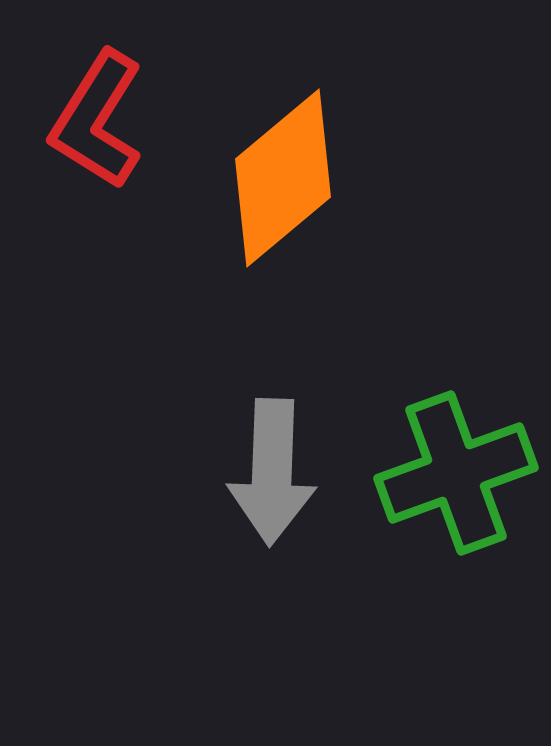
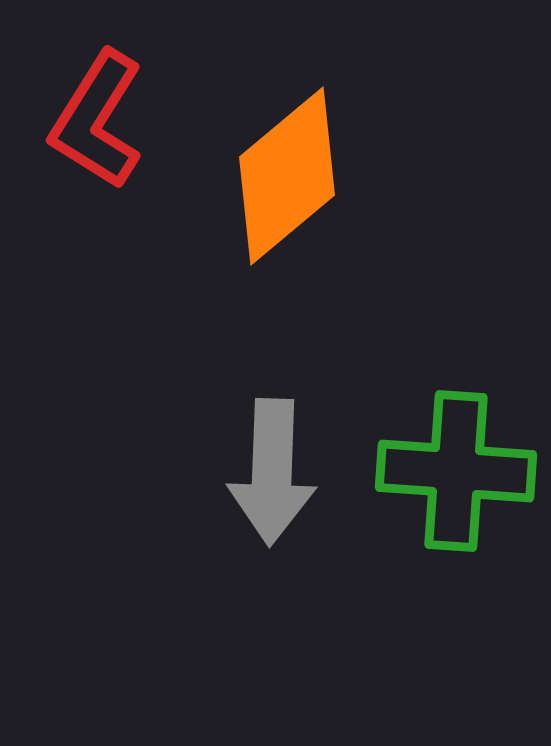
orange diamond: moved 4 px right, 2 px up
green cross: moved 2 px up; rotated 24 degrees clockwise
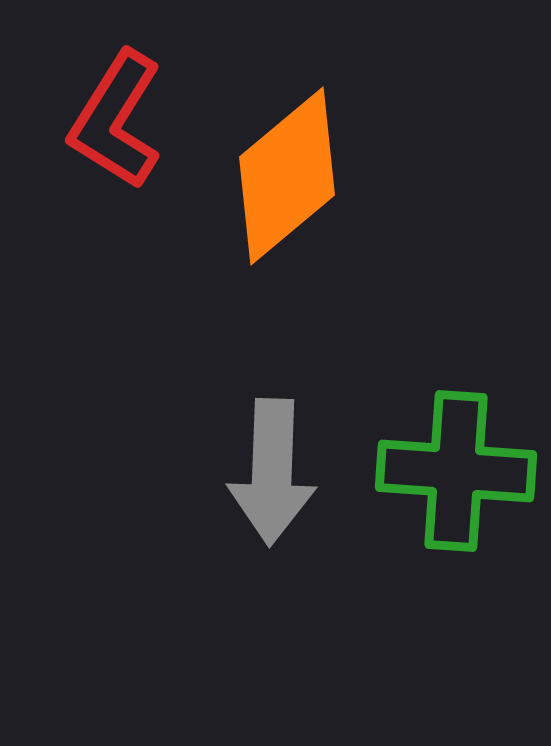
red L-shape: moved 19 px right
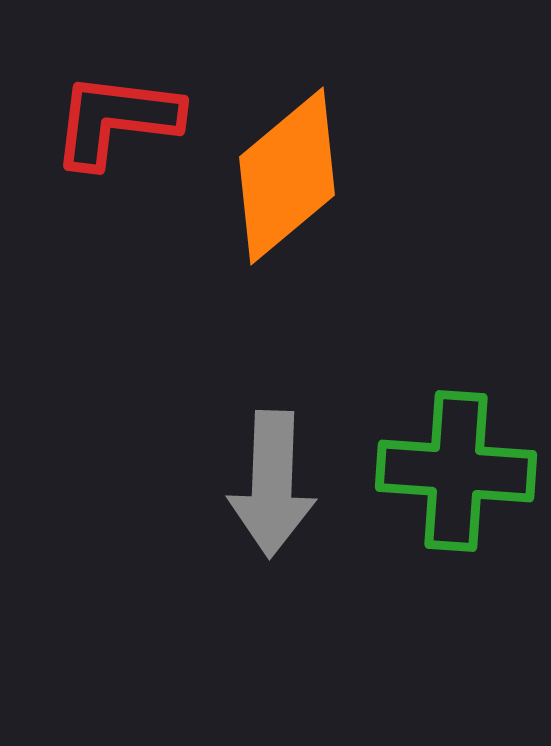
red L-shape: rotated 65 degrees clockwise
gray arrow: moved 12 px down
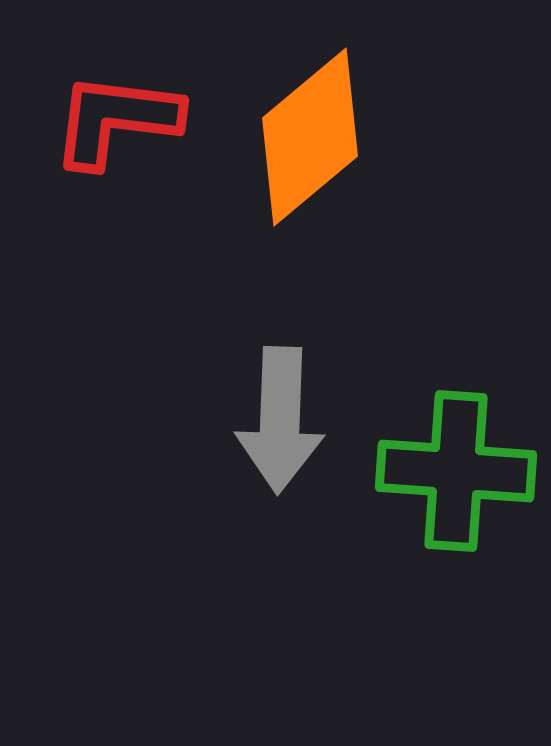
orange diamond: moved 23 px right, 39 px up
gray arrow: moved 8 px right, 64 px up
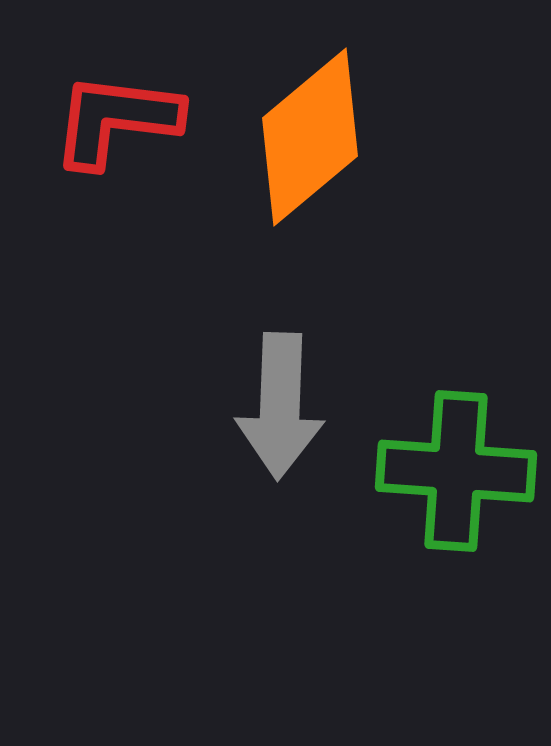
gray arrow: moved 14 px up
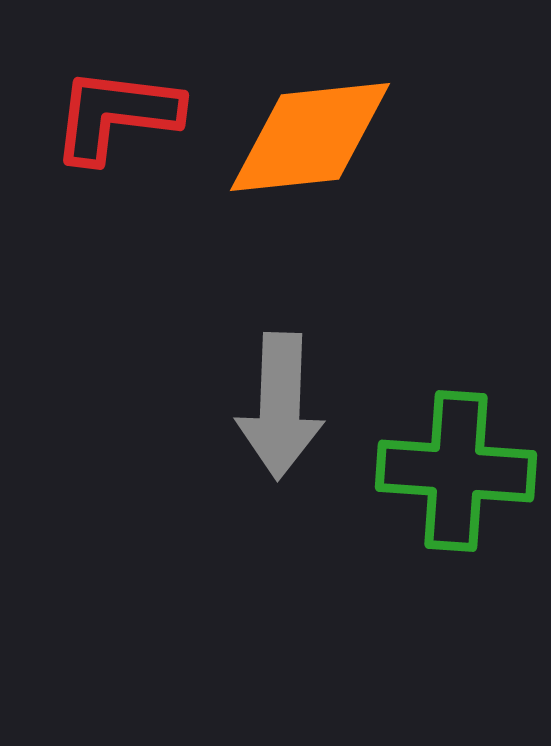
red L-shape: moved 5 px up
orange diamond: rotated 34 degrees clockwise
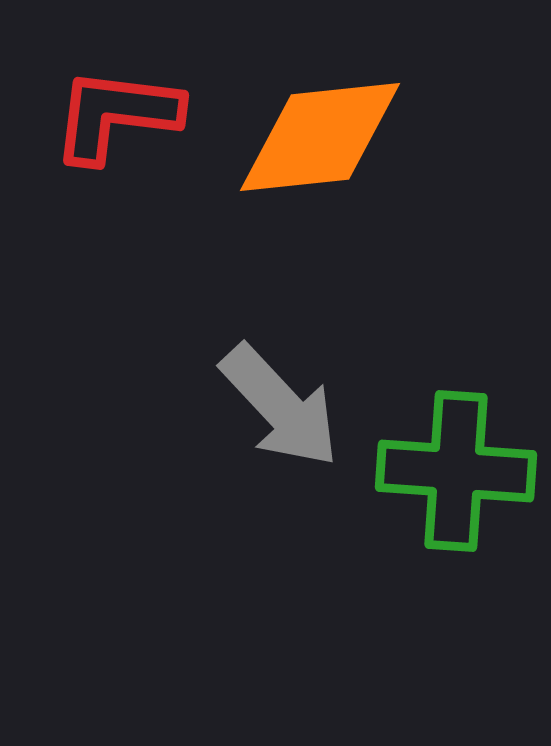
orange diamond: moved 10 px right
gray arrow: rotated 45 degrees counterclockwise
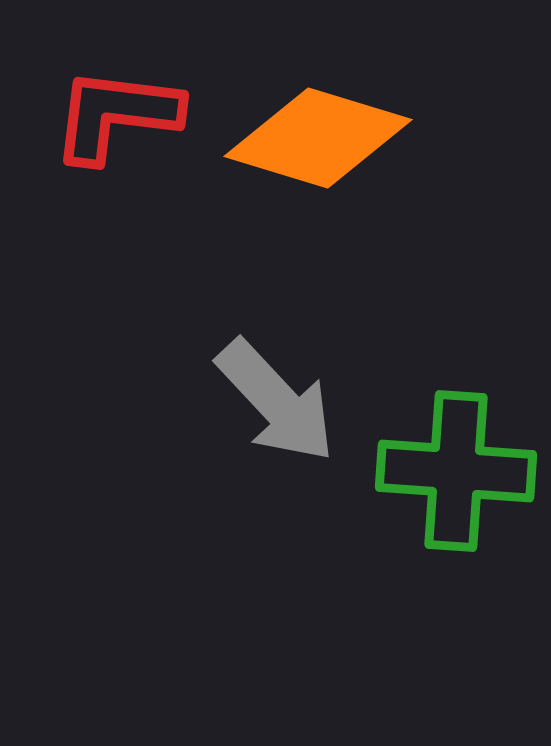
orange diamond: moved 2 px left, 1 px down; rotated 23 degrees clockwise
gray arrow: moved 4 px left, 5 px up
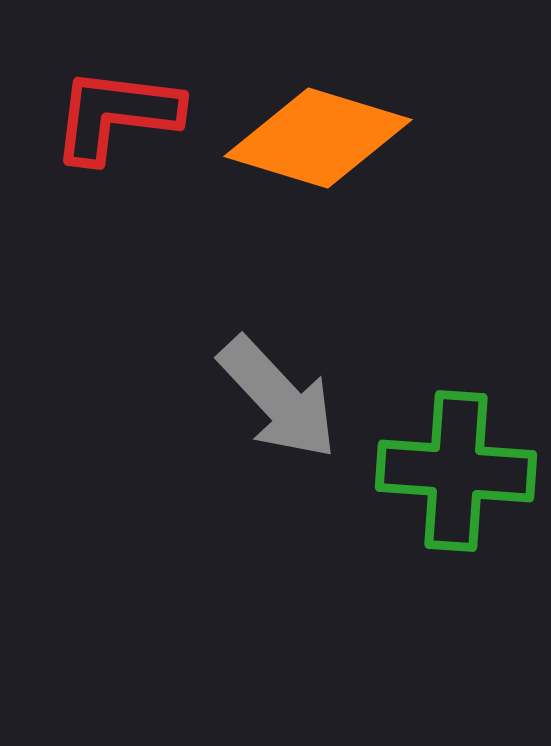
gray arrow: moved 2 px right, 3 px up
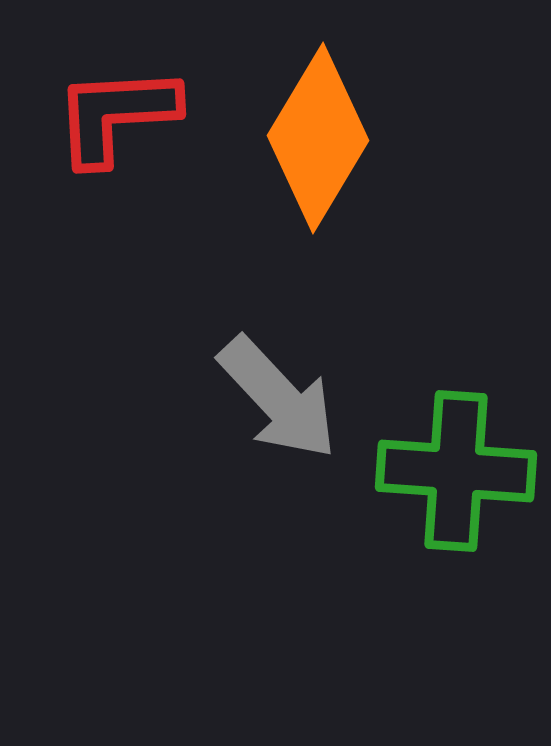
red L-shape: rotated 10 degrees counterclockwise
orange diamond: rotated 76 degrees counterclockwise
